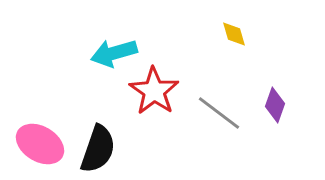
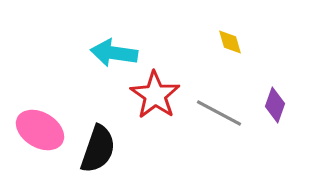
yellow diamond: moved 4 px left, 8 px down
cyan arrow: rotated 24 degrees clockwise
red star: moved 1 px right, 4 px down
gray line: rotated 9 degrees counterclockwise
pink ellipse: moved 14 px up
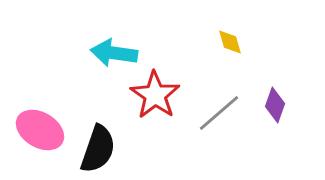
gray line: rotated 69 degrees counterclockwise
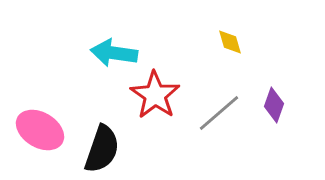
purple diamond: moved 1 px left
black semicircle: moved 4 px right
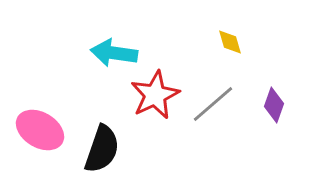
red star: rotated 12 degrees clockwise
gray line: moved 6 px left, 9 px up
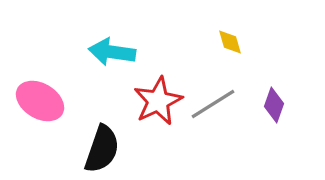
cyan arrow: moved 2 px left, 1 px up
red star: moved 3 px right, 6 px down
gray line: rotated 9 degrees clockwise
pink ellipse: moved 29 px up
